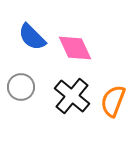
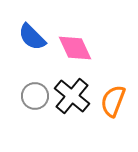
gray circle: moved 14 px right, 9 px down
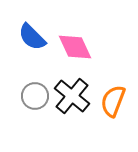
pink diamond: moved 1 px up
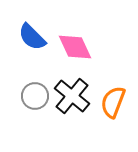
orange semicircle: moved 1 px down
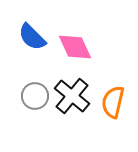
orange semicircle: rotated 8 degrees counterclockwise
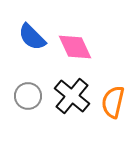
gray circle: moved 7 px left
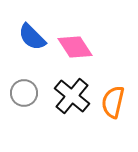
pink diamond: rotated 9 degrees counterclockwise
gray circle: moved 4 px left, 3 px up
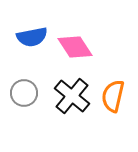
blue semicircle: rotated 56 degrees counterclockwise
orange semicircle: moved 6 px up
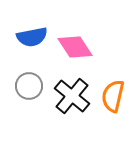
gray circle: moved 5 px right, 7 px up
